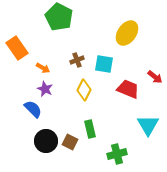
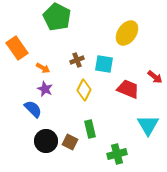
green pentagon: moved 2 px left
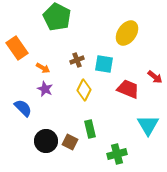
blue semicircle: moved 10 px left, 1 px up
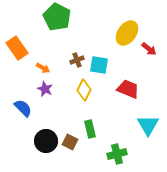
cyan square: moved 5 px left, 1 px down
red arrow: moved 6 px left, 28 px up
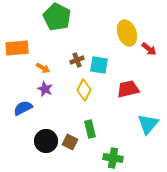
yellow ellipse: rotated 55 degrees counterclockwise
orange rectangle: rotated 60 degrees counterclockwise
red trapezoid: rotated 35 degrees counterclockwise
blue semicircle: rotated 72 degrees counterclockwise
cyan triangle: moved 1 px up; rotated 10 degrees clockwise
green cross: moved 4 px left, 4 px down; rotated 24 degrees clockwise
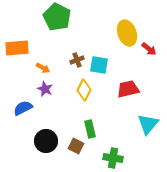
brown square: moved 6 px right, 4 px down
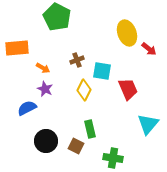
cyan square: moved 3 px right, 6 px down
red trapezoid: rotated 80 degrees clockwise
blue semicircle: moved 4 px right
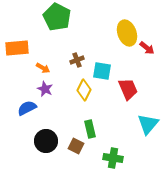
red arrow: moved 2 px left, 1 px up
